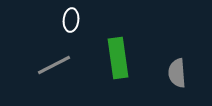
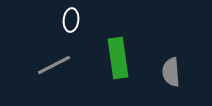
gray semicircle: moved 6 px left, 1 px up
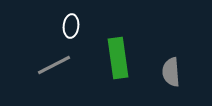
white ellipse: moved 6 px down
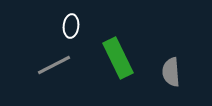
green rectangle: rotated 18 degrees counterclockwise
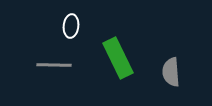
gray line: rotated 28 degrees clockwise
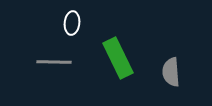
white ellipse: moved 1 px right, 3 px up
gray line: moved 3 px up
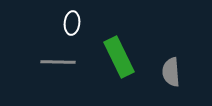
green rectangle: moved 1 px right, 1 px up
gray line: moved 4 px right
